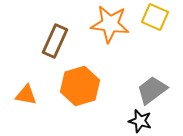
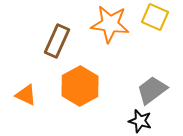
brown rectangle: moved 2 px right
orange hexagon: rotated 12 degrees counterclockwise
orange triangle: rotated 15 degrees clockwise
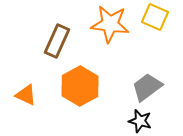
gray trapezoid: moved 5 px left, 3 px up
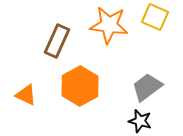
orange star: moved 1 px left, 1 px down
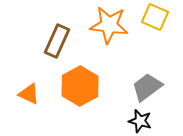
orange triangle: moved 3 px right, 1 px up
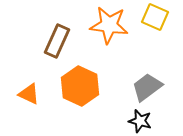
orange hexagon: rotated 6 degrees counterclockwise
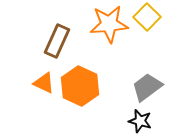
yellow square: moved 8 px left; rotated 20 degrees clockwise
orange star: moved 1 px up; rotated 12 degrees counterclockwise
orange triangle: moved 15 px right, 11 px up
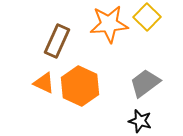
gray trapezoid: moved 2 px left, 4 px up
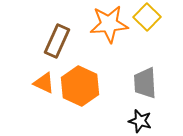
gray trapezoid: rotated 56 degrees counterclockwise
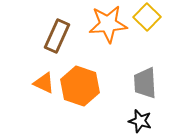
orange star: moved 1 px left
brown rectangle: moved 5 px up
orange hexagon: rotated 6 degrees counterclockwise
